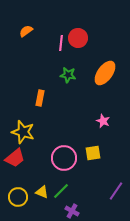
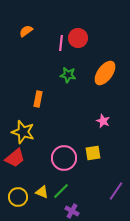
orange rectangle: moved 2 px left, 1 px down
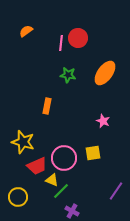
orange rectangle: moved 9 px right, 7 px down
yellow star: moved 10 px down
red trapezoid: moved 22 px right, 8 px down; rotated 15 degrees clockwise
yellow triangle: moved 10 px right, 12 px up
